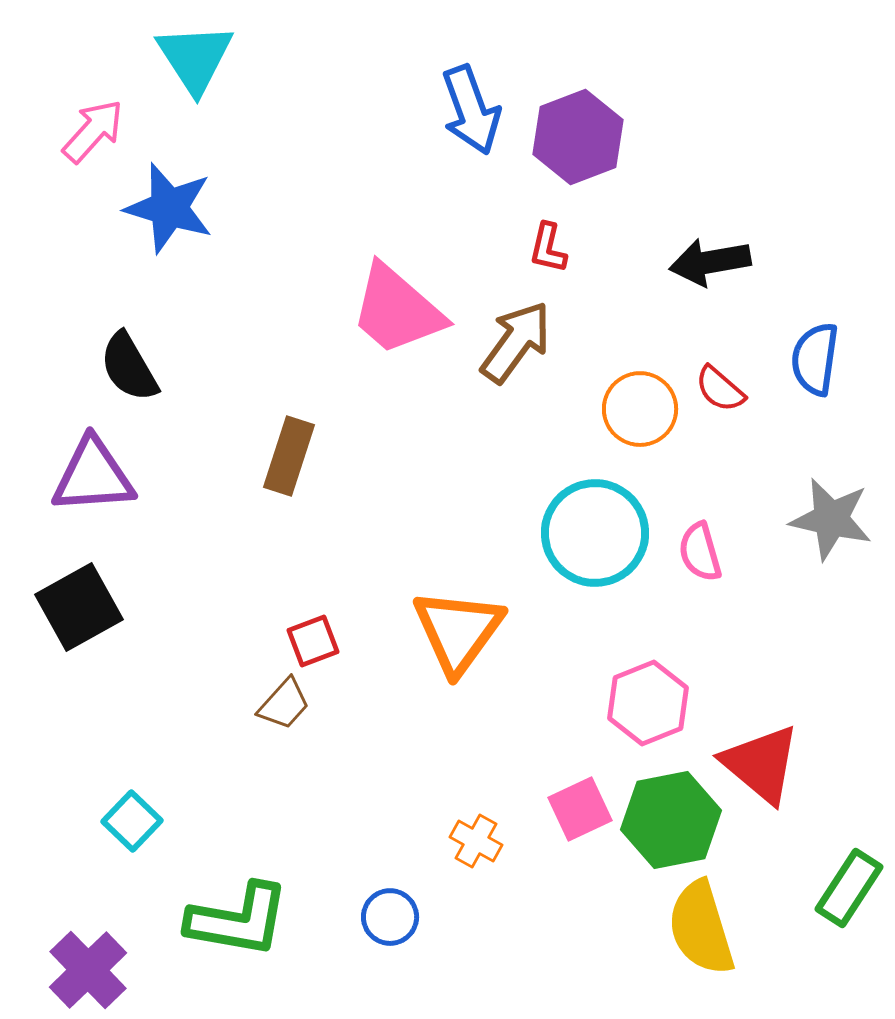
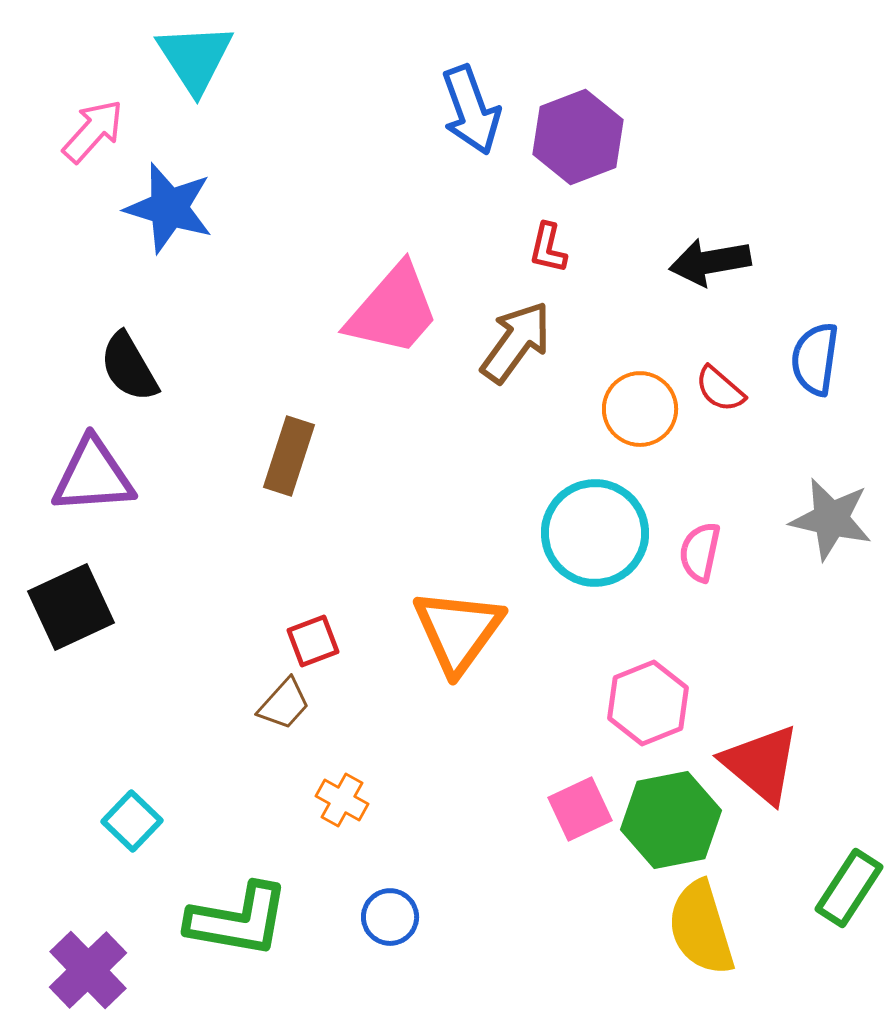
pink trapezoid: moved 4 px left; rotated 90 degrees counterclockwise
pink semicircle: rotated 28 degrees clockwise
black square: moved 8 px left; rotated 4 degrees clockwise
orange cross: moved 134 px left, 41 px up
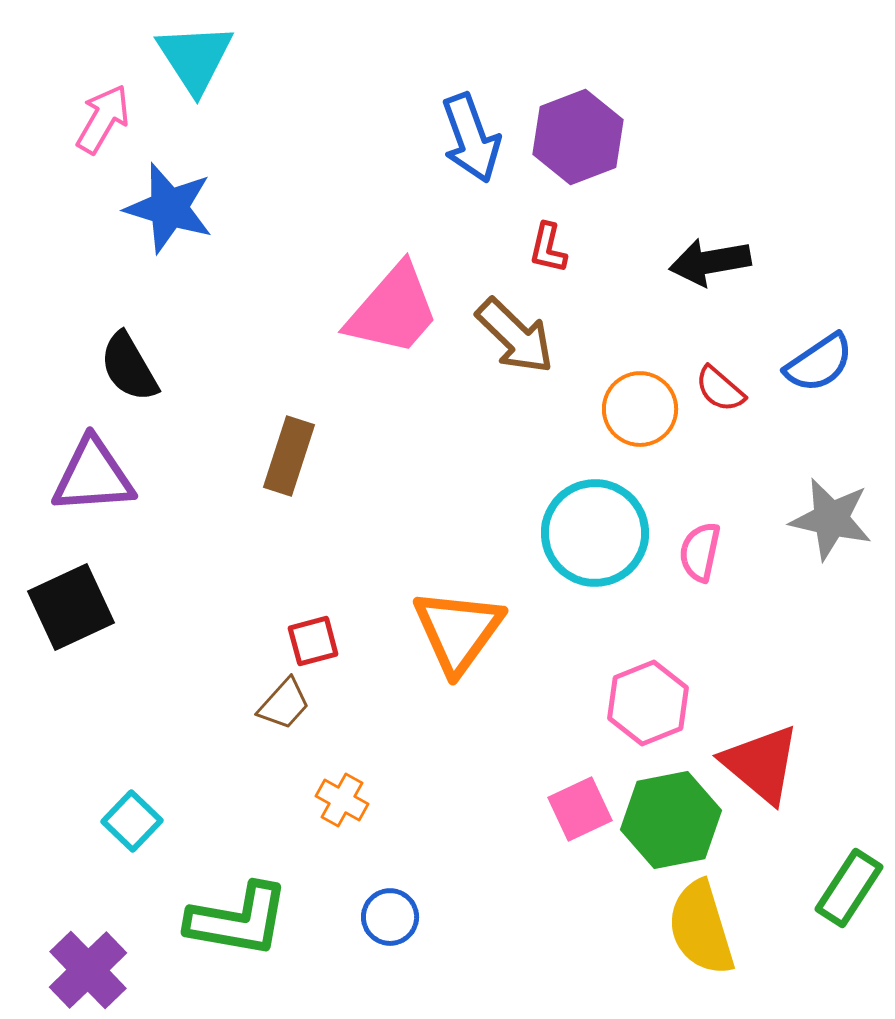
blue arrow: moved 28 px down
pink arrow: moved 10 px right, 12 px up; rotated 12 degrees counterclockwise
brown arrow: moved 1 px left, 6 px up; rotated 98 degrees clockwise
blue semicircle: moved 4 px right, 4 px down; rotated 132 degrees counterclockwise
red square: rotated 6 degrees clockwise
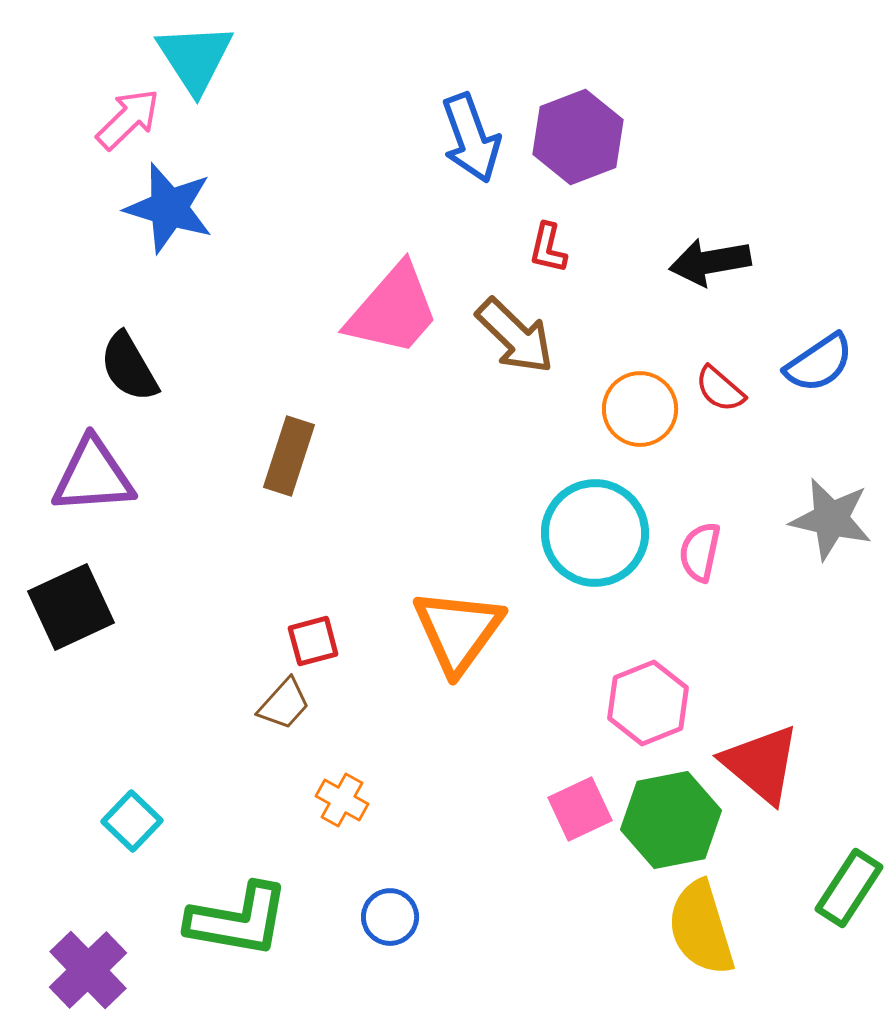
pink arrow: moved 25 px right; rotated 16 degrees clockwise
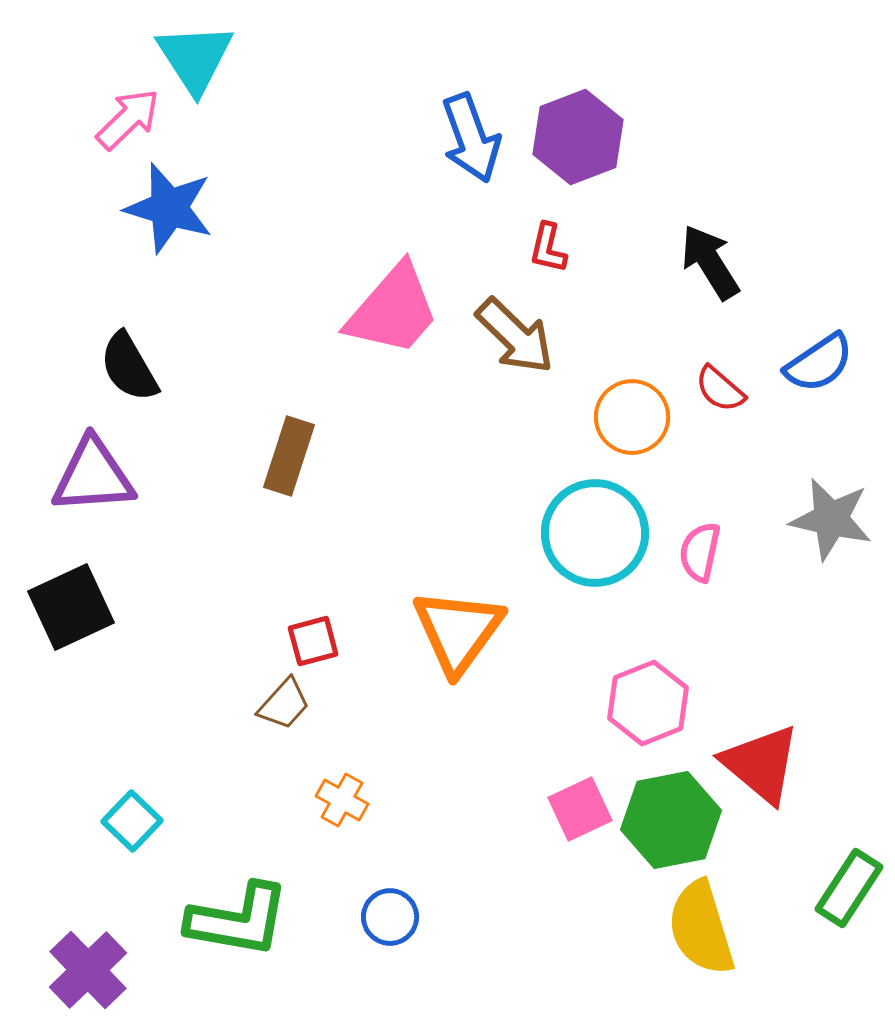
black arrow: rotated 68 degrees clockwise
orange circle: moved 8 px left, 8 px down
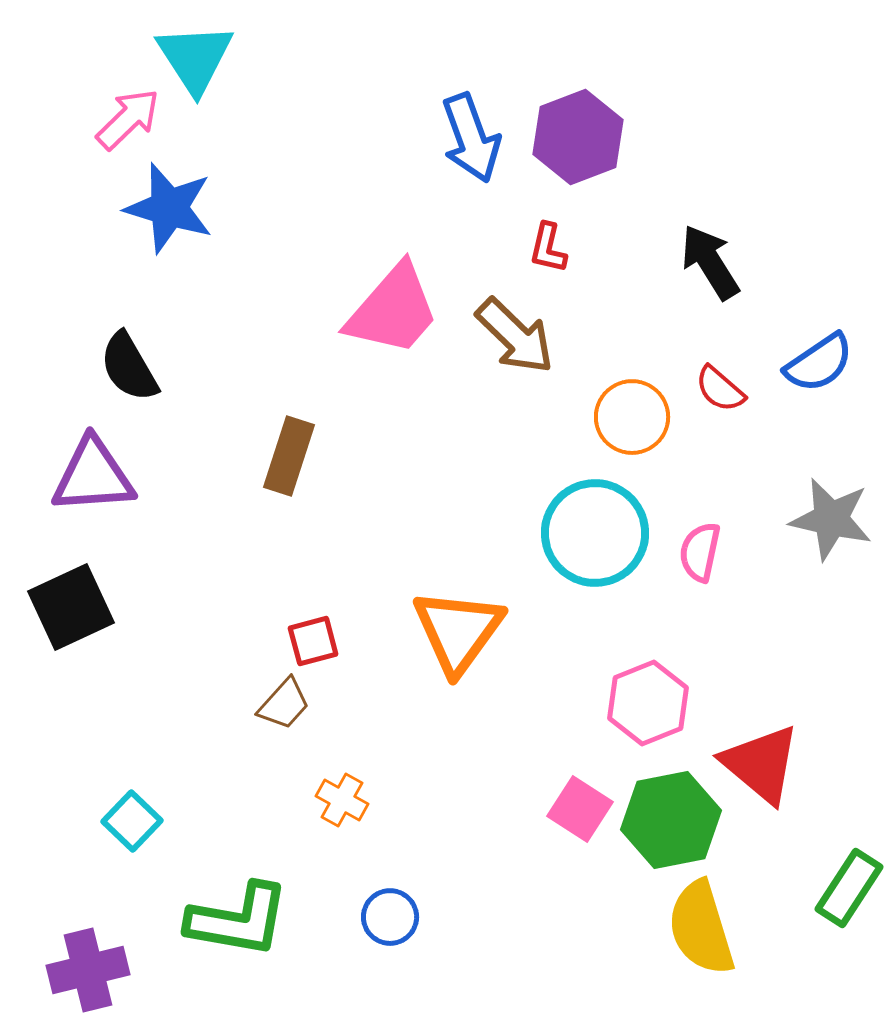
pink square: rotated 32 degrees counterclockwise
purple cross: rotated 30 degrees clockwise
